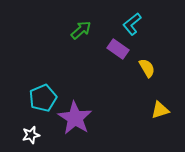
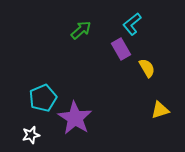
purple rectangle: moved 3 px right; rotated 25 degrees clockwise
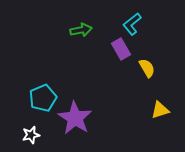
green arrow: rotated 30 degrees clockwise
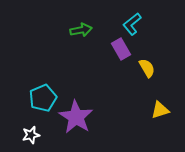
purple star: moved 1 px right, 1 px up
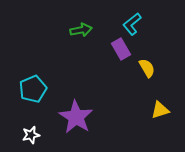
cyan pentagon: moved 10 px left, 9 px up
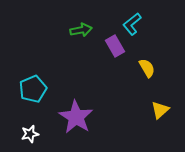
purple rectangle: moved 6 px left, 3 px up
yellow triangle: rotated 24 degrees counterclockwise
white star: moved 1 px left, 1 px up
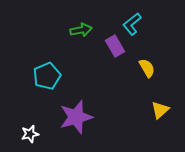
cyan pentagon: moved 14 px right, 13 px up
purple star: rotated 24 degrees clockwise
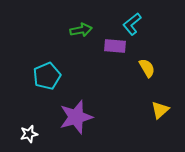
purple rectangle: rotated 55 degrees counterclockwise
white star: moved 1 px left
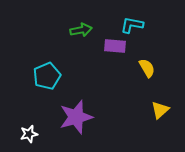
cyan L-shape: moved 1 px down; rotated 50 degrees clockwise
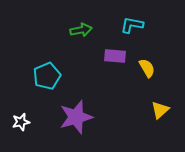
purple rectangle: moved 10 px down
white star: moved 8 px left, 12 px up
